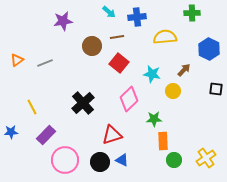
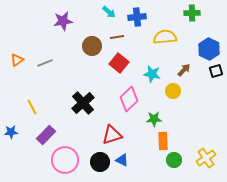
black square: moved 18 px up; rotated 24 degrees counterclockwise
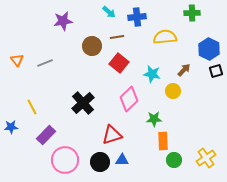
orange triangle: rotated 32 degrees counterclockwise
blue star: moved 5 px up
blue triangle: rotated 24 degrees counterclockwise
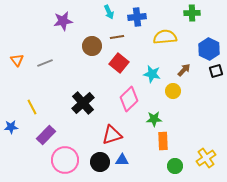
cyan arrow: rotated 24 degrees clockwise
green circle: moved 1 px right, 6 px down
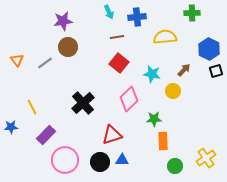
brown circle: moved 24 px left, 1 px down
gray line: rotated 14 degrees counterclockwise
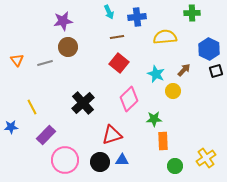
gray line: rotated 21 degrees clockwise
cyan star: moved 4 px right; rotated 12 degrees clockwise
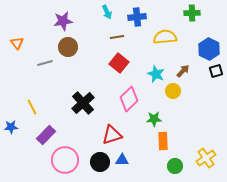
cyan arrow: moved 2 px left
orange triangle: moved 17 px up
brown arrow: moved 1 px left, 1 px down
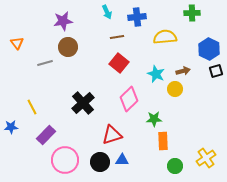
brown arrow: rotated 32 degrees clockwise
yellow circle: moved 2 px right, 2 px up
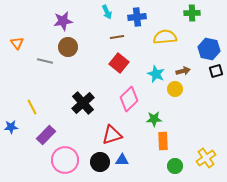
blue hexagon: rotated 15 degrees counterclockwise
gray line: moved 2 px up; rotated 28 degrees clockwise
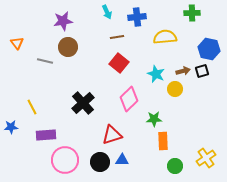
black square: moved 14 px left
purple rectangle: rotated 42 degrees clockwise
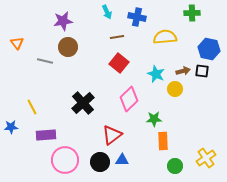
blue cross: rotated 18 degrees clockwise
black square: rotated 24 degrees clockwise
red triangle: rotated 20 degrees counterclockwise
